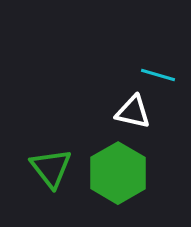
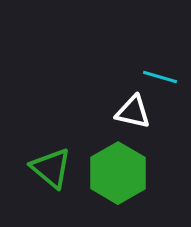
cyan line: moved 2 px right, 2 px down
green triangle: rotated 12 degrees counterclockwise
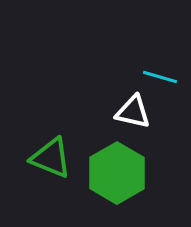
green triangle: moved 10 px up; rotated 18 degrees counterclockwise
green hexagon: moved 1 px left
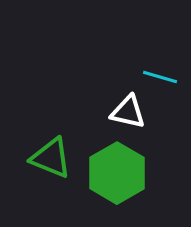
white triangle: moved 5 px left
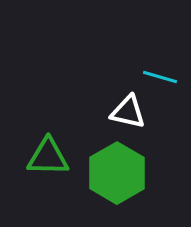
green triangle: moved 3 px left, 1 px up; rotated 21 degrees counterclockwise
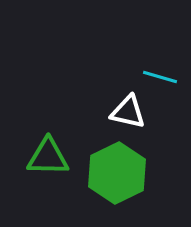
green hexagon: rotated 4 degrees clockwise
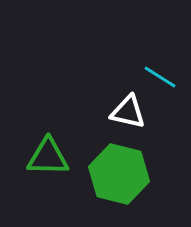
cyan line: rotated 16 degrees clockwise
green hexagon: moved 2 px right, 1 px down; rotated 20 degrees counterclockwise
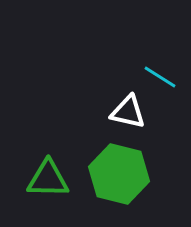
green triangle: moved 22 px down
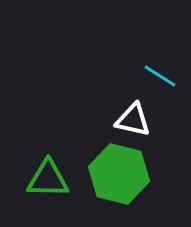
cyan line: moved 1 px up
white triangle: moved 5 px right, 8 px down
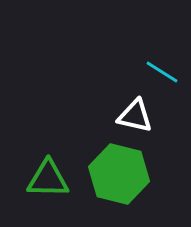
cyan line: moved 2 px right, 4 px up
white triangle: moved 2 px right, 4 px up
